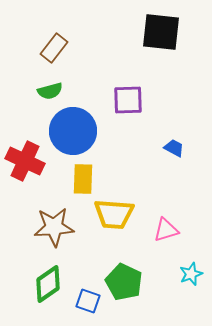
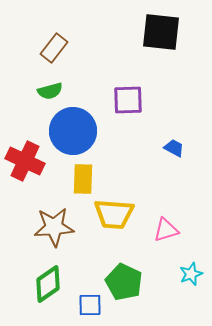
blue square: moved 2 px right, 4 px down; rotated 20 degrees counterclockwise
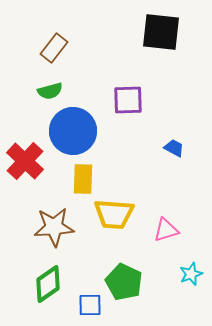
red cross: rotated 18 degrees clockwise
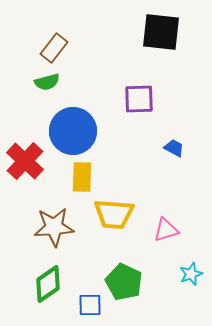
green semicircle: moved 3 px left, 9 px up
purple square: moved 11 px right, 1 px up
yellow rectangle: moved 1 px left, 2 px up
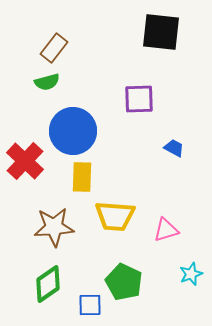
yellow trapezoid: moved 1 px right, 2 px down
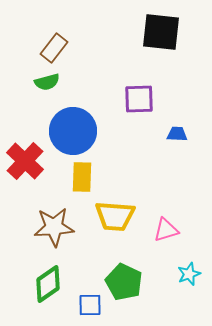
blue trapezoid: moved 3 px right, 14 px up; rotated 25 degrees counterclockwise
cyan star: moved 2 px left
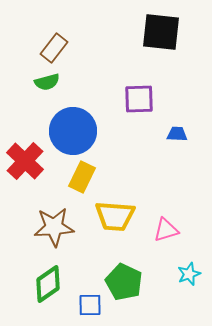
yellow rectangle: rotated 24 degrees clockwise
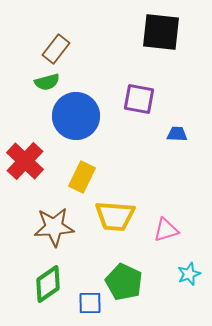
brown rectangle: moved 2 px right, 1 px down
purple square: rotated 12 degrees clockwise
blue circle: moved 3 px right, 15 px up
blue square: moved 2 px up
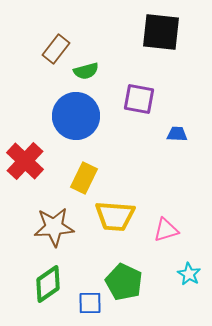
green semicircle: moved 39 px right, 11 px up
yellow rectangle: moved 2 px right, 1 px down
cyan star: rotated 20 degrees counterclockwise
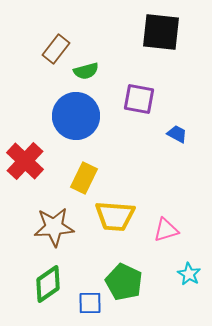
blue trapezoid: rotated 25 degrees clockwise
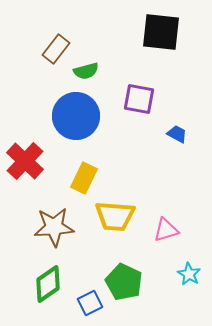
blue square: rotated 25 degrees counterclockwise
